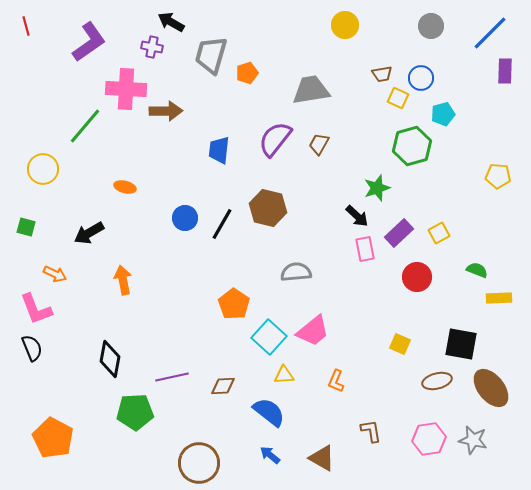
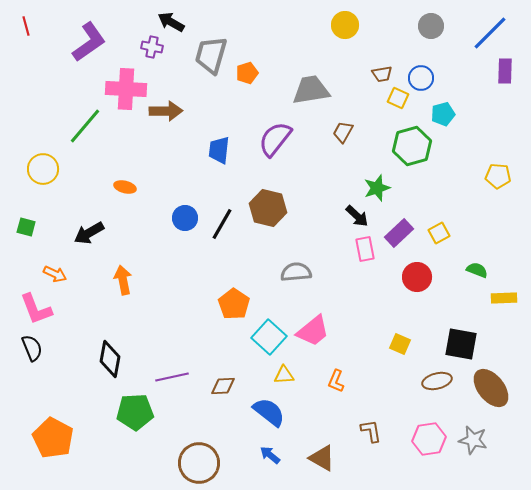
brown trapezoid at (319, 144): moved 24 px right, 12 px up
yellow rectangle at (499, 298): moved 5 px right
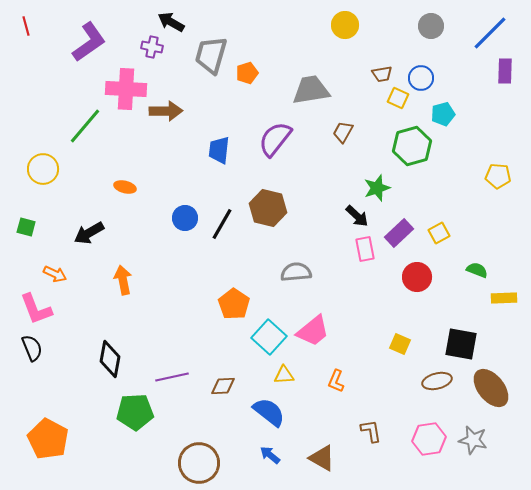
orange pentagon at (53, 438): moved 5 px left, 1 px down
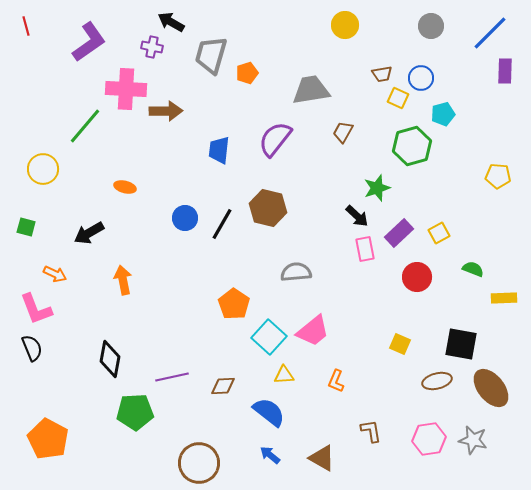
green semicircle at (477, 270): moved 4 px left, 1 px up
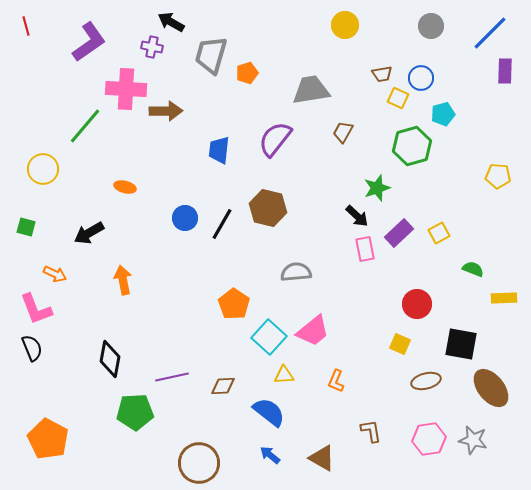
red circle at (417, 277): moved 27 px down
brown ellipse at (437, 381): moved 11 px left
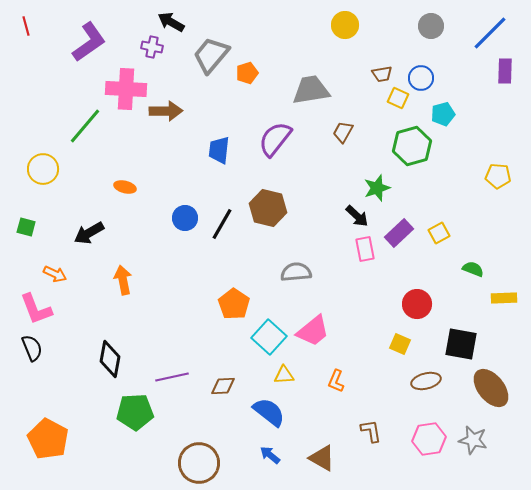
gray trapezoid at (211, 55): rotated 24 degrees clockwise
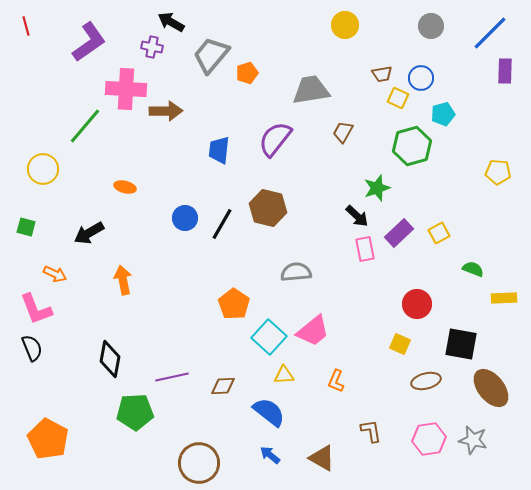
yellow pentagon at (498, 176): moved 4 px up
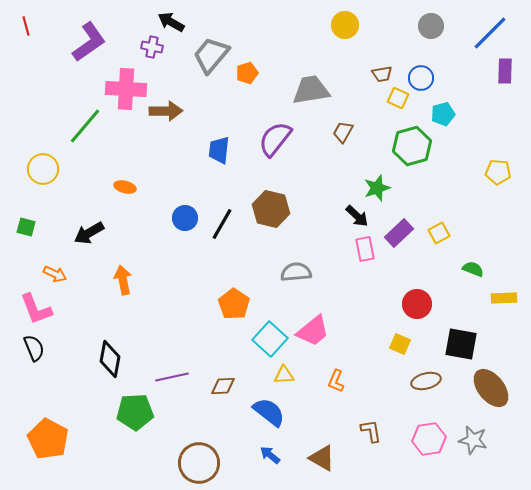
brown hexagon at (268, 208): moved 3 px right, 1 px down
cyan square at (269, 337): moved 1 px right, 2 px down
black semicircle at (32, 348): moved 2 px right
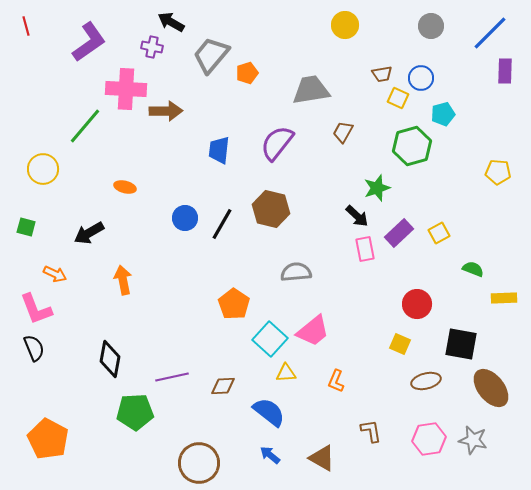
purple semicircle at (275, 139): moved 2 px right, 4 px down
yellow triangle at (284, 375): moved 2 px right, 2 px up
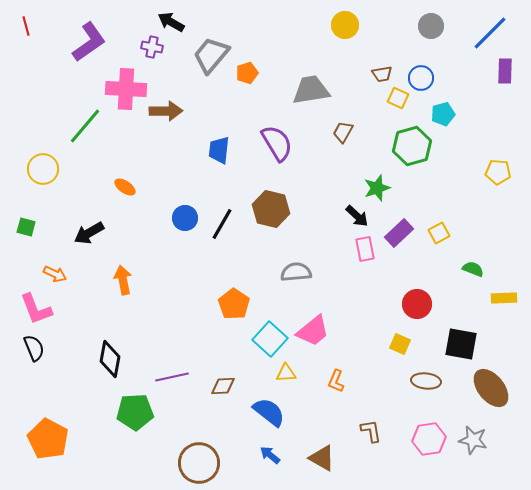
purple semicircle at (277, 143): rotated 111 degrees clockwise
orange ellipse at (125, 187): rotated 20 degrees clockwise
brown ellipse at (426, 381): rotated 20 degrees clockwise
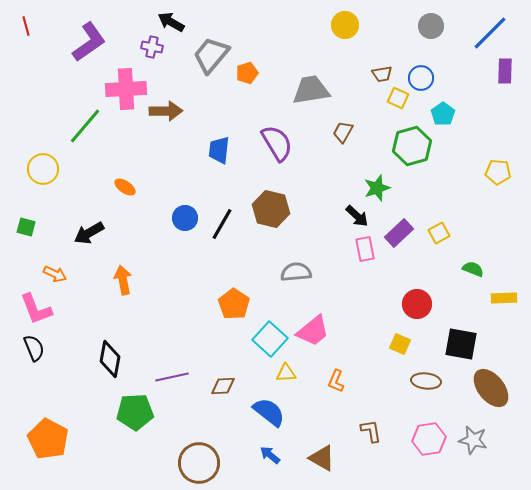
pink cross at (126, 89): rotated 6 degrees counterclockwise
cyan pentagon at (443, 114): rotated 20 degrees counterclockwise
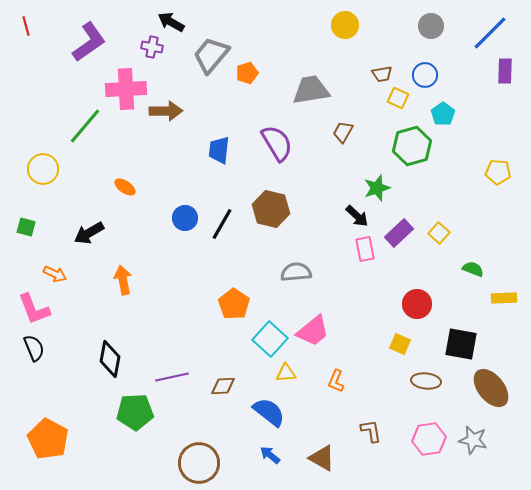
blue circle at (421, 78): moved 4 px right, 3 px up
yellow square at (439, 233): rotated 20 degrees counterclockwise
pink L-shape at (36, 309): moved 2 px left
